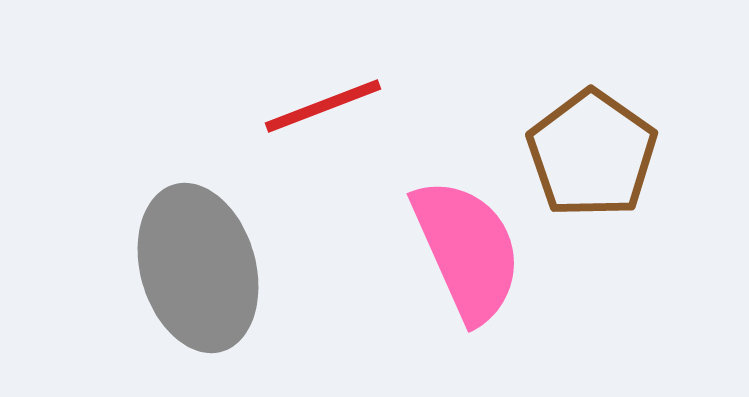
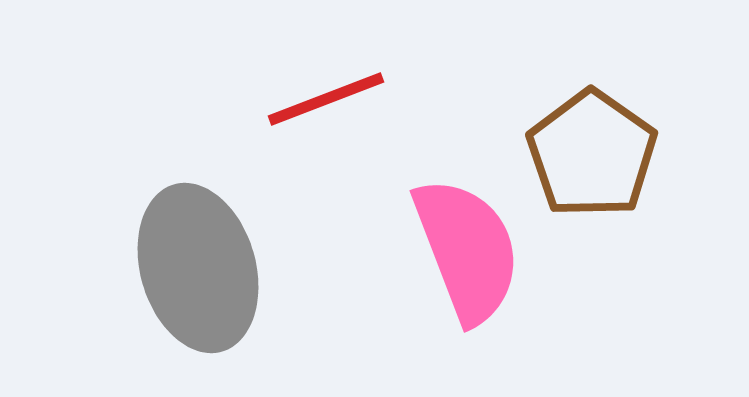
red line: moved 3 px right, 7 px up
pink semicircle: rotated 3 degrees clockwise
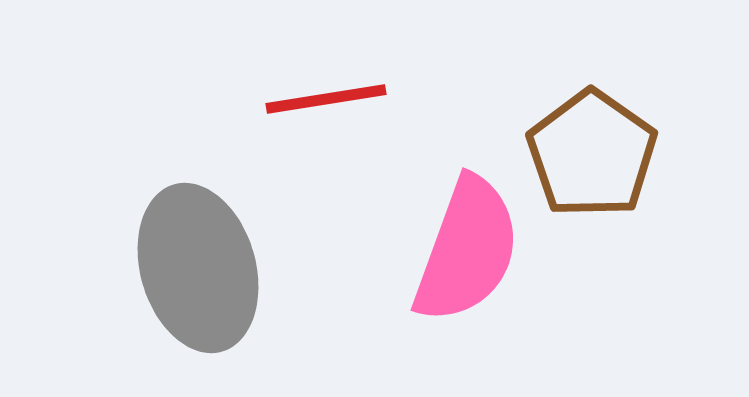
red line: rotated 12 degrees clockwise
pink semicircle: rotated 41 degrees clockwise
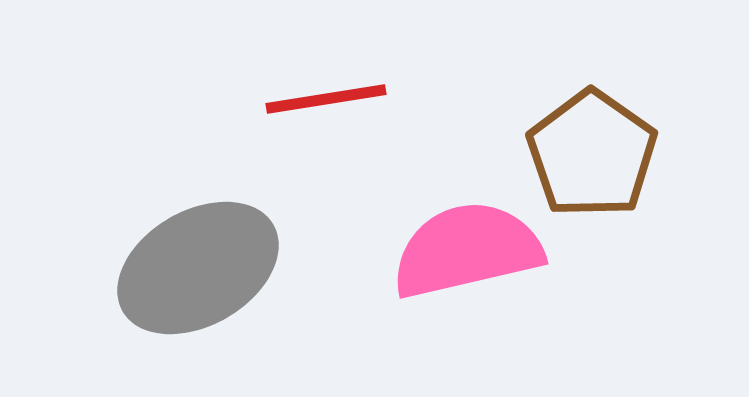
pink semicircle: rotated 123 degrees counterclockwise
gray ellipse: rotated 76 degrees clockwise
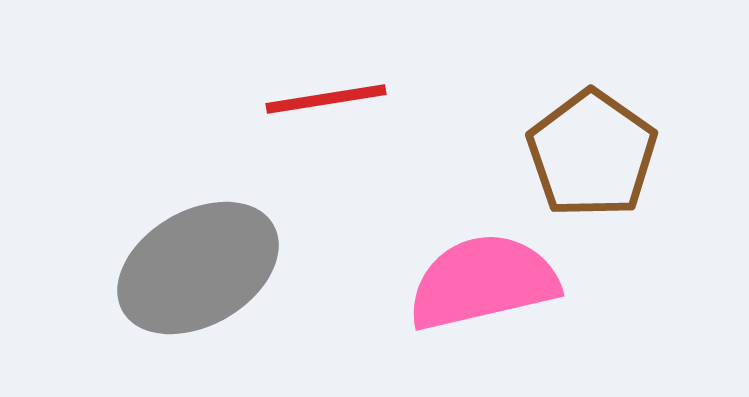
pink semicircle: moved 16 px right, 32 px down
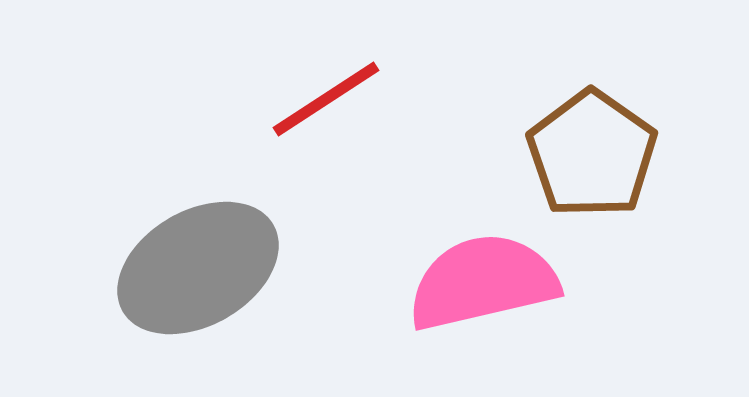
red line: rotated 24 degrees counterclockwise
